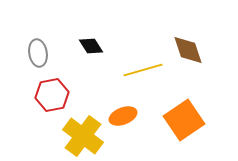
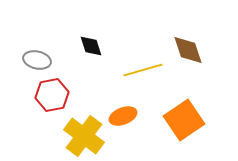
black diamond: rotated 15 degrees clockwise
gray ellipse: moved 1 px left, 7 px down; rotated 68 degrees counterclockwise
yellow cross: moved 1 px right
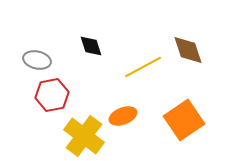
yellow line: moved 3 px up; rotated 12 degrees counterclockwise
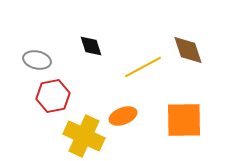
red hexagon: moved 1 px right, 1 px down
orange square: rotated 33 degrees clockwise
yellow cross: rotated 12 degrees counterclockwise
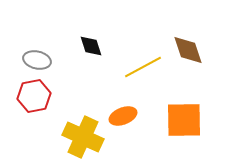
red hexagon: moved 19 px left
yellow cross: moved 1 px left, 1 px down
